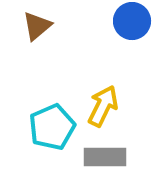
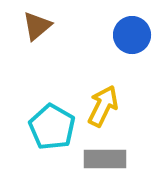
blue circle: moved 14 px down
cyan pentagon: rotated 18 degrees counterclockwise
gray rectangle: moved 2 px down
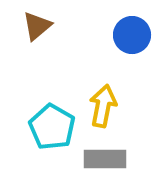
yellow arrow: rotated 15 degrees counterclockwise
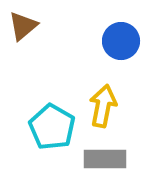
brown triangle: moved 14 px left
blue circle: moved 11 px left, 6 px down
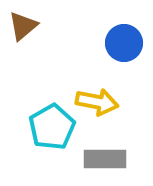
blue circle: moved 3 px right, 2 px down
yellow arrow: moved 6 px left, 4 px up; rotated 90 degrees clockwise
cyan pentagon: rotated 12 degrees clockwise
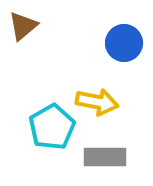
gray rectangle: moved 2 px up
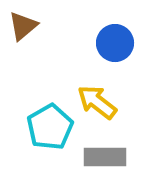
blue circle: moved 9 px left
yellow arrow: rotated 153 degrees counterclockwise
cyan pentagon: moved 2 px left
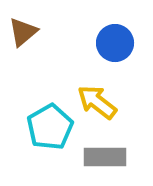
brown triangle: moved 6 px down
